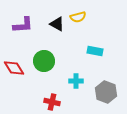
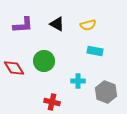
yellow semicircle: moved 10 px right, 8 px down
cyan cross: moved 2 px right
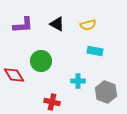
green circle: moved 3 px left
red diamond: moved 7 px down
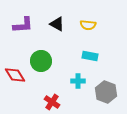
yellow semicircle: rotated 21 degrees clockwise
cyan rectangle: moved 5 px left, 5 px down
red diamond: moved 1 px right
red cross: rotated 21 degrees clockwise
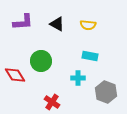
purple L-shape: moved 3 px up
cyan cross: moved 3 px up
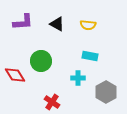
gray hexagon: rotated 10 degrees clockwise
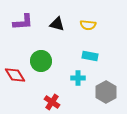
black triangle: rotated 14 degrees counterclockwise
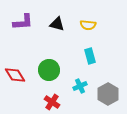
cyan rectangle: rotated 63 degrees clockwise
green circle: moved 8 px right, 9 px down
cyan cross: moved 2 px right, 8 px down; rotated 24 degrees counterclockwise
gray hexagon: moved 2 px right, 2 px down
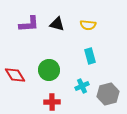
purple L-shape: moved 6 px right, 2 px down
cyan cross: moved 2 px right
gray hexagon: rotated 15 degrees clockwise
red cross: rotated 35 degrees counterclockwise
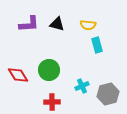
cyan rectangle: moved 7 px right, 11 px up
red diamond: moved 3 px right
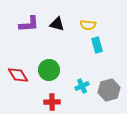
gray hexagon: moved 1 px right, 4 px up
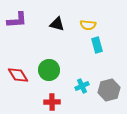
purple L-shape: moved 12 px left, 4 px up
